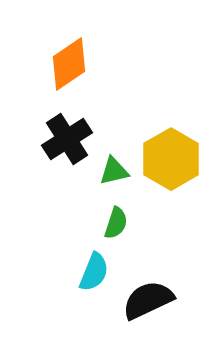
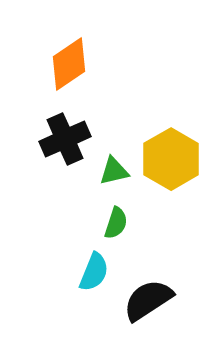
black cross: moved 2 px left; rotated 9 degrees clockwise
black semicircle: rotated 8 degrees counterclockwise
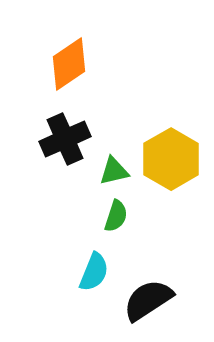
green semicircle: moved 7 px up
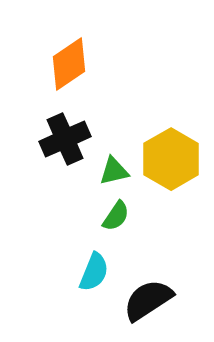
green semicircle: rotated 16 degrees clockwise
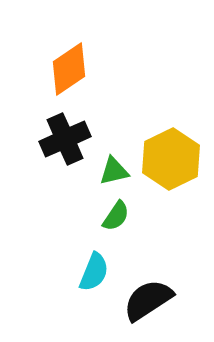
orange diamond: moved 5 px down
yellow hexagon: rotated 4 degrees clockwise
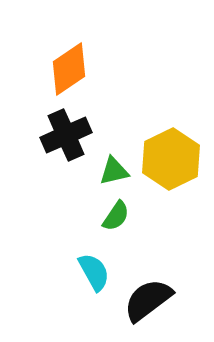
black cross: moved 1 px right, 4 px up
cyan semicircle: rotated 51 degrees counterclockwise
black semicircle: rotated 4 degrees counterclockwise
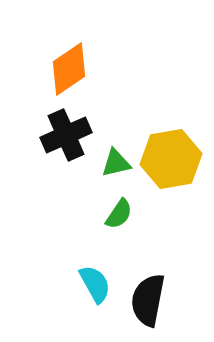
yellow hexagon: rotated 16 degrees clockwise
green triangle: moved 2 px right, 8 px up
green semicircle: moved 3 px right, 2 px up
cyan semicircle: moved 1 px right, 12 px down
black semicircle: rotated 42 degrees counterclockwise
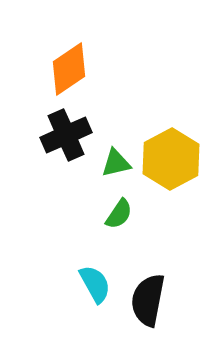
yellow hexagon: rotated 18 degrees counterclockwise
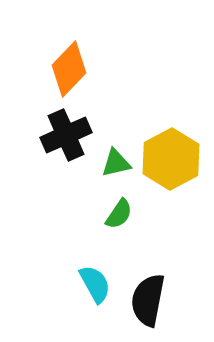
orange diamond: rotated 12 degrees counterclockwise
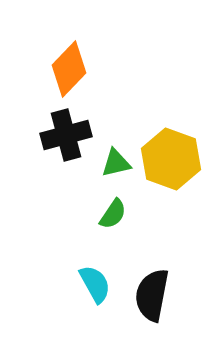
black cross: rotated 9 degrees clockwise
yellow hexagon: rotated 12 degrees counterclockwise
green semicircle: moved 6 px left
black semicircle: moved 4 px right, 5 px up
